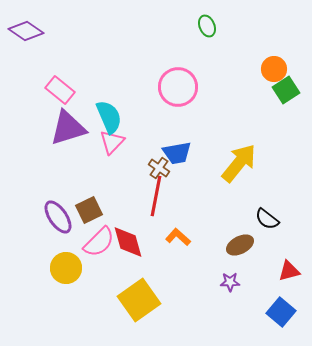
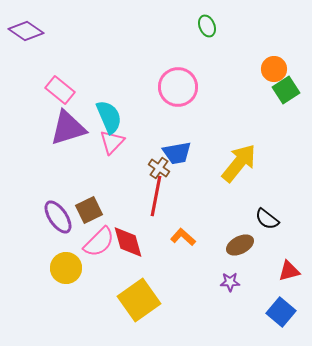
orange L-shape: moved 5 px right
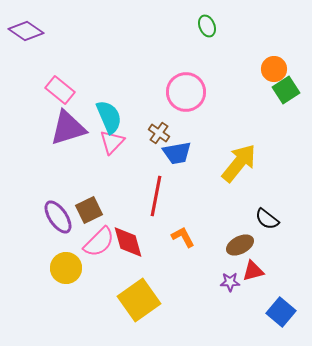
pink circle: moved 8 px right, 5 px down
brown cross: moved 35 px up
orange L-shape: rotated 20 degrees clockwise
red triangle: moved 36 px left
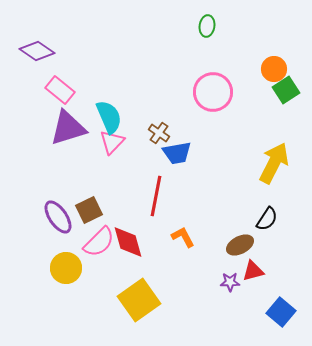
green ellipse: rotated 30 degrees clockwise
purple diamond: moved 11 px right, 20 px down
pink circle: moved 27 px right
yellow arrow: moved 35 px right; rotated 12 degrees counterclockwise
black semicircle: rotated 95 degrees counterclockwise
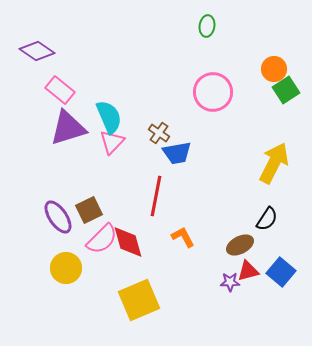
pink semicircle: moved 3 px right, 3 px up
red triangle: moved 5 px left
yellow square: rotated 12 degrees clockwise
blue square: moved 40 px up
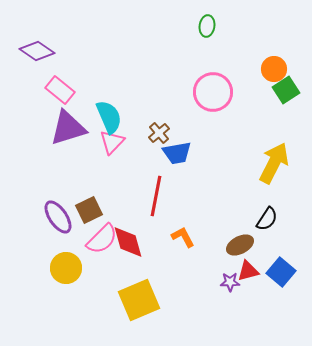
brown cross: rotated 15 degrees clockwise
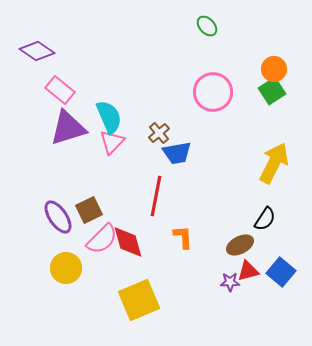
green ellipse: rotated 50 degrees counterclockwise
green square: moved 14 px left, 1 px down
black semicircle: moved 2 px left
orange L-shape: rotated 25 degrees clockwise
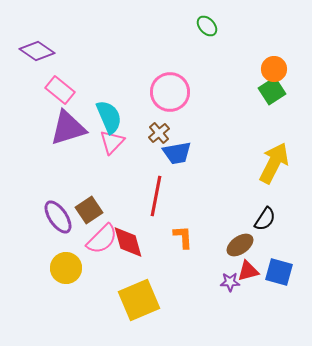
pink circle: moved 43 px left
brown square: rotated 8 degrees counterclockwise
brown ellipse: rotated 8 degrees counterclockwise
blue square: moved 2 px left; rotated 24 degrees counterclockwise
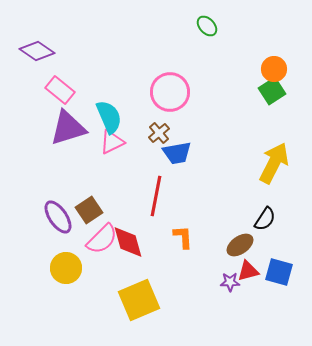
pink triangle: rotated 20 degrees clockwise
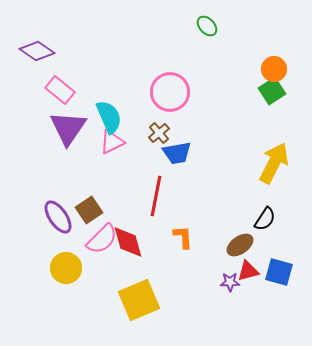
purple triangle: rotated 39 degrees counterclockwise
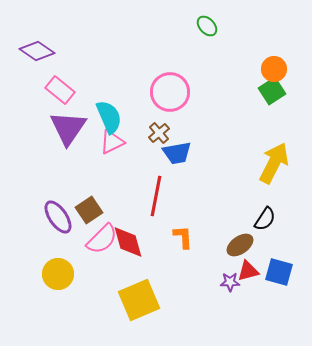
yellow circle: moved 8 px left, 6 px down
